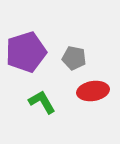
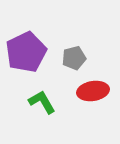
purple pentagon: rotated 9 degrees counterclockwise
gray pentagon: rotated 25 degrees counterclockwise
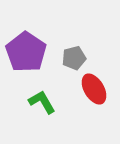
purple pentagon: rotated 12 degrees counterclockwise
red ellipse: moved 1 px right, 2 px up; rotated 68 degrees clockwise
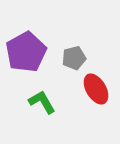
purple pentagon: rotated 9 degrees clockwise
red ellipse: moved 2 px right
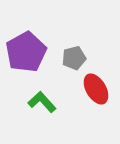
green L-shape: rotated 12 degrees counterclockwise
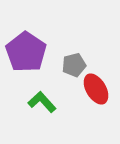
purple pentagon: rotated 9 degrees counterclockwise
gray pentagon: moved 7 px down
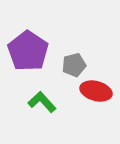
purple pentagon: moved 2 px right, 1 px up
red ellipse: moved 2 px down; rotated 44 degrees counterclockwise
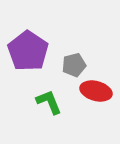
green L-shape: moved 7 px right; rotated 20 degrees clockwise
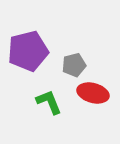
purple pentagon: rotated 24 degrees clockwise
red ellipse: moved 3 px left, 2 px down
